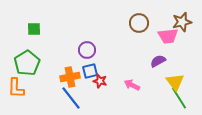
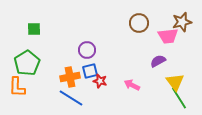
orange L-shape: moved 1 px right, 1 px up
blue line: rotated 20 degrees counterclockwise
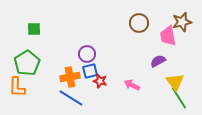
pink trapezoid: rotated 85 degrees clockwise
purple circle: moved 4 px down
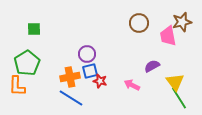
purple semicircle: moved 6 px left, 5 px down
orange L-shape: moved 1 px up
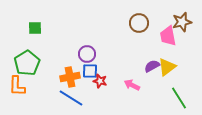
green square: moved 1 px right, 1 px up
blue square: rotated 14 degrees clockwise
yellow triangle: moved 8 px left, 15 px up; rotated 30 degrees clockwise
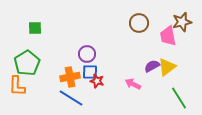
blue square: moved 1 px down
red star: moved 3 px left
pink arrow: moved 1 px right, 1 px up
